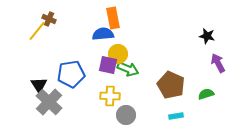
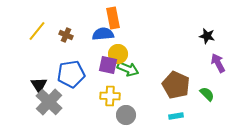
brown cross: moved 17 px right, 16 px down
brown pentagon: moved 5 px right
green semicircle: moved 1 px right; rotated 63 degrees clockwise
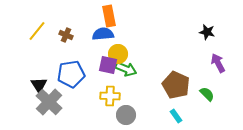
orange rectangle: moved 4 px left, 2 px up
black star: moved 4 px up
green arrow: moved 2 px left
cyan rectangle: rotated 64 degrees clockwise
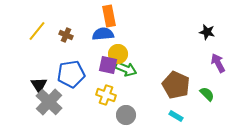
yellow cross: moved 4 px left, 1 px up; rotated 18 degrees clockwise
cyan rectangle: rotated 24 degrees counterclockwise
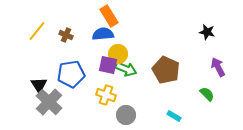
orange rectangle: rotated 20 degrees counterclockwise
purple arrow: moved 4 px down
brown pentagon: moved 10 px left, 15 px up
cyan rectangle: moved 2 px left
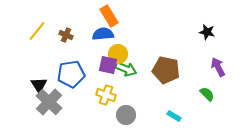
brown pentagon: rotated 12 degrees counterclockwise
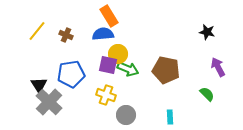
green arrow: moved 2 px right
cyan rectangle: moved 4 px left, 1 px down; rotated 56 degrees clockwise
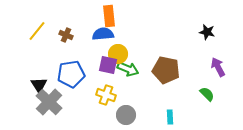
orange rectangle: rotated 25 degrees clockwise
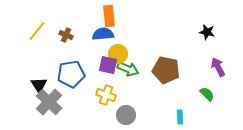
cyan rectangle: moved 10 px right
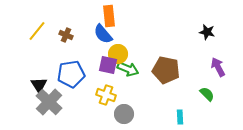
blue semicircle: rotated 125 degrees counterclockwise
gray circle: moved 2 px left, 1 px up
